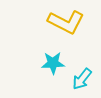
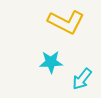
cyan star: moved 2 px left, 1 px up
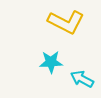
cyan arrow: rotated 80 degrees clockwise
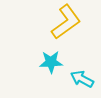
yellow L-shape: rotated 63 degrees counterclockwise
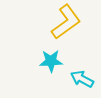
cyan star: moved 1 px up
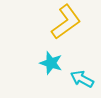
cyan star: moved 2 px down; rotated 20 degrees clockwise
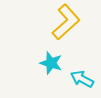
yellow L-shape: rotated 6 degrees counterclockwise
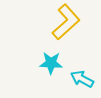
cyan star: rotated 15 degrees counterclockwise
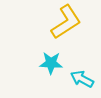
yellow L-shape: rotated 9 degrees clockwise
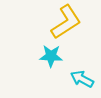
cyan star: moved 7 px up
